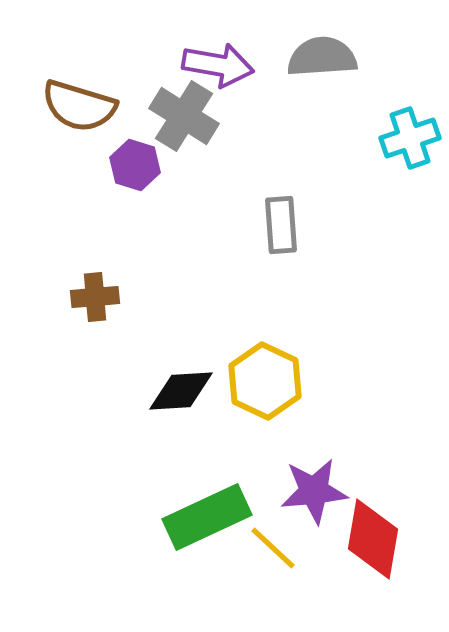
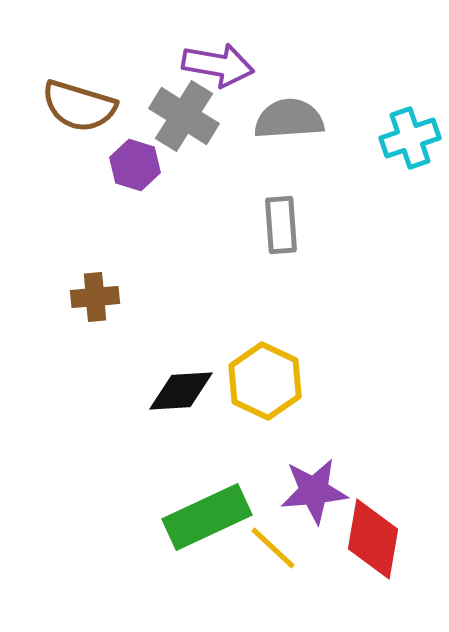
gray semicircle: moved 33 px left, 62 px down
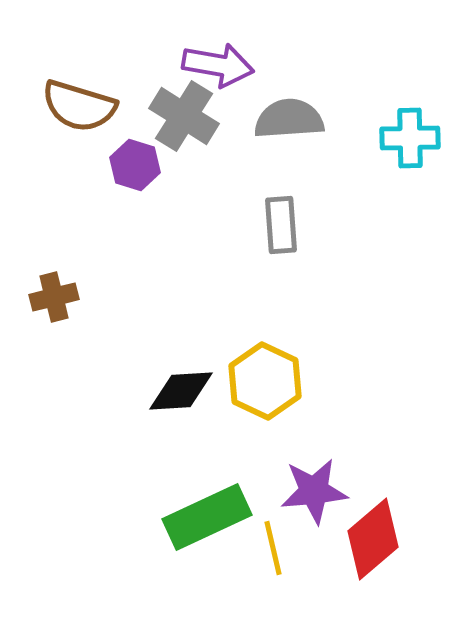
cyan cross: rotated 18 degrees clockwise
brown cross: moved 41 px left; rotated 9 degrees counterclockwise
red diamond: rotated 40 degrees clockwise
yellow line: rotated 34 degrees clockwise
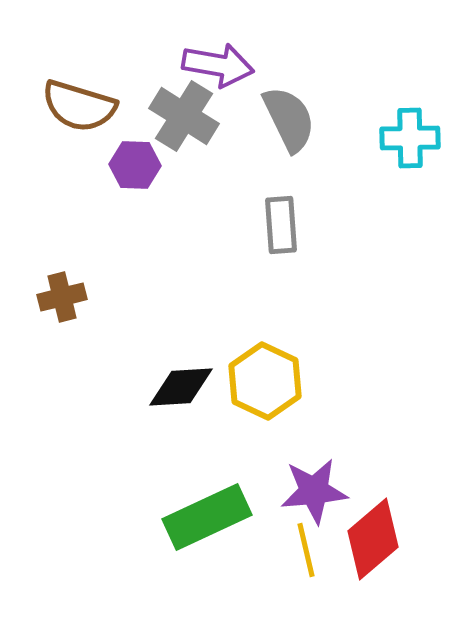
gray semicircle: rotated 68 degrees clockwise
purple hexagon: rotated 15 degrees counterclockwise
brown cross: moved 8 px right
black diamond: moved 4 px up
yellow line: moved 33 px right, 2 px down
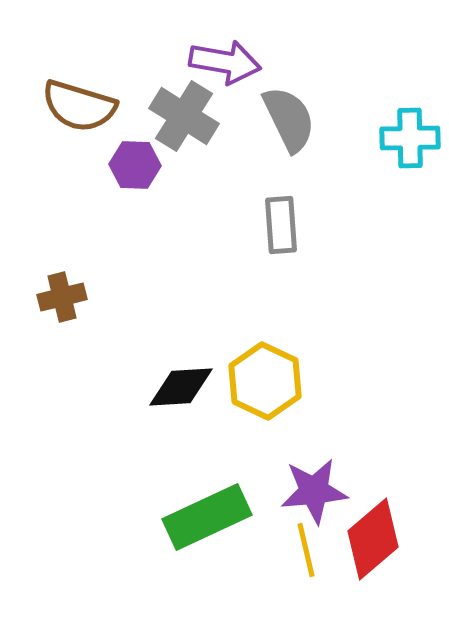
purple arrow: moved 7 px right, 3 px up
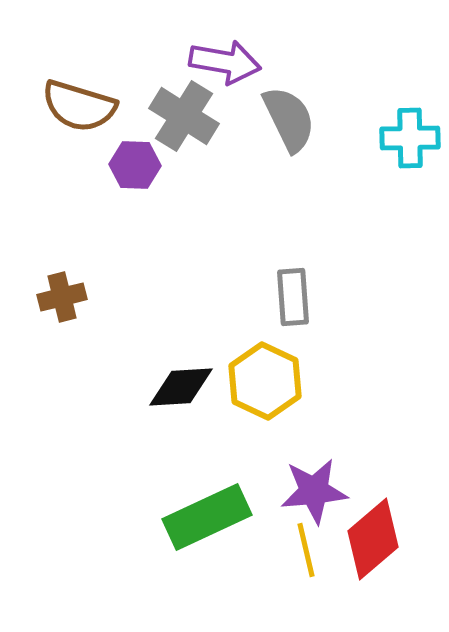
gray rectangle: moved 12 px right, 72 px down
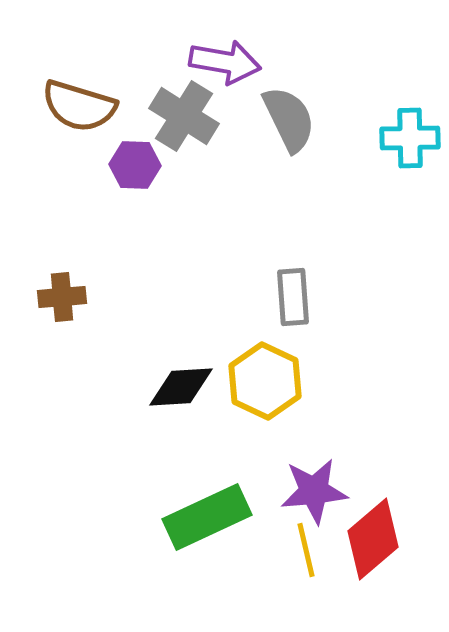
brown cross: rotated 9 degrees clockwise
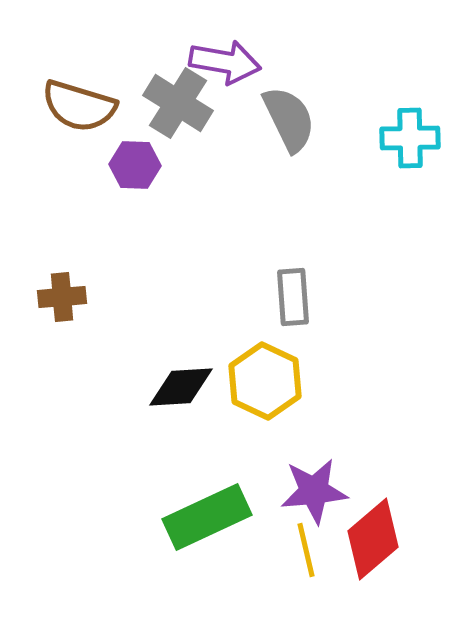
gray cross: moved 6 px left, 13 px up
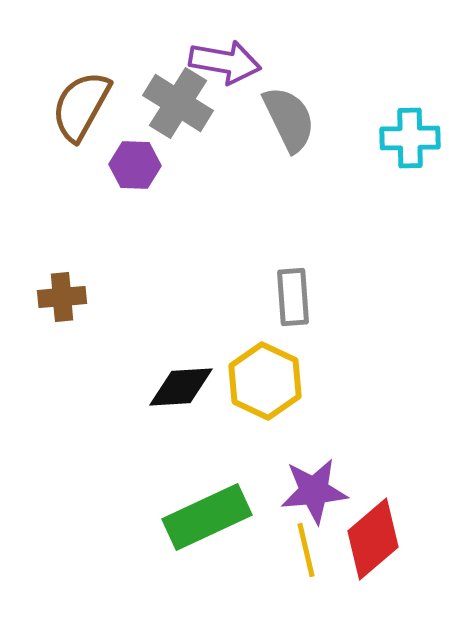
brown semicircle: moved 2 px right; rotated 102 degrees clockwise
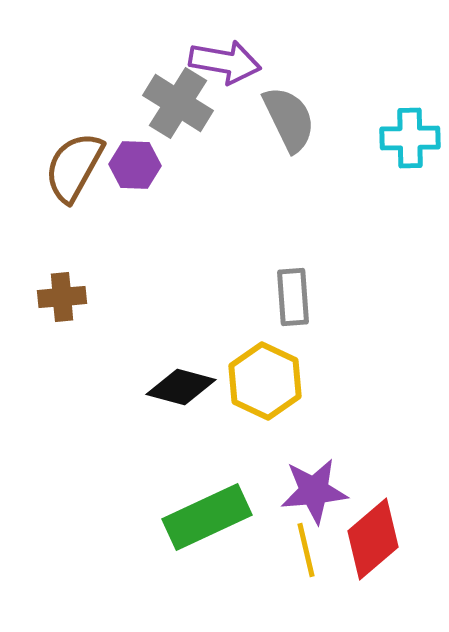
brown semicircle: moved 7 px left, 61 px down
black diamond: rotated 18 degrees clockwise
